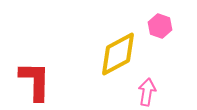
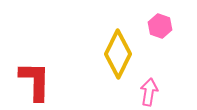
yellow diamond: rotated 36 degrees counterclockwise
pink arrow: moved 2 px right
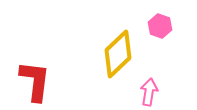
yellow diamond: rotated 21 degrees clockwise
red L-shape: rotated 6 degrees clockwise
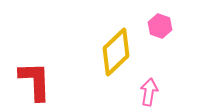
yellow diamond: moved 2 px left, 2 px up
red L-shape: rotated 9 degrees counterclockwise
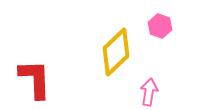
red L-shape: moved 2 px up
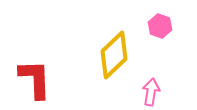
yellow diamond: moved 2 px left, 3 px down
pink arrow: moved 2 px right
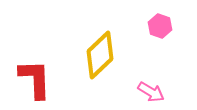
yellow diamond: moved 14 px left
pink arrow: rotated 112 degrees clockwise
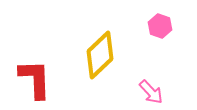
pink arrow: rotated 16 degrees clockwise
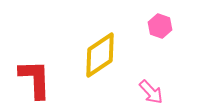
yellow diamond: rotated 9 degrees clockwise
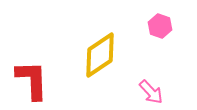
red L-shape: moved 3 px left, 1 px down
